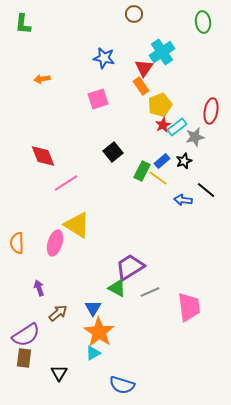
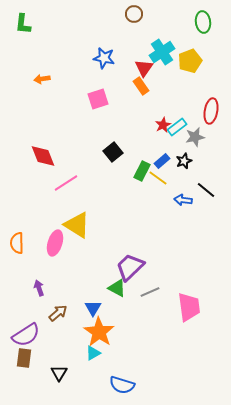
yellow pentagon: moved 30 px right, 44 px up
purple trapezoid: rotated 12 degrees counterclockwise
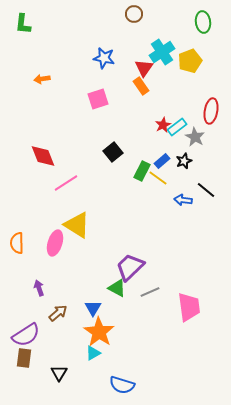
gray star: rotated 30 degrees counterclockwise
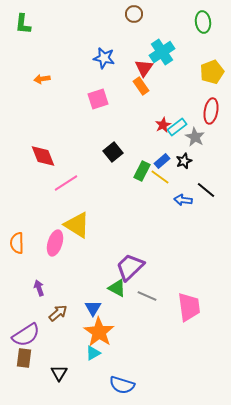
yellow pentagon: moved 22 px right, 11 px down
yellow line: moved 2 px right, 1 px up
gray line: moved 3 px left, 4 px down; rotated 48 degrees clockwise
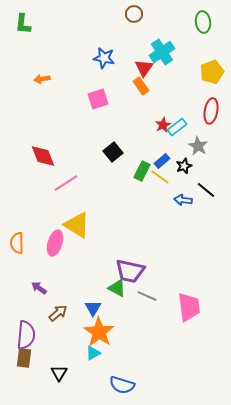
gray star: moved 3 px right, 9 px down
black star: moved 5 px down
purple trapezoid: moved 4 px down; rotated 124 degrees counterclockwise
purple arrow: rotated 35 degrees counterclockwise
purple semicircle: rotated 52 degrees counterclockwise
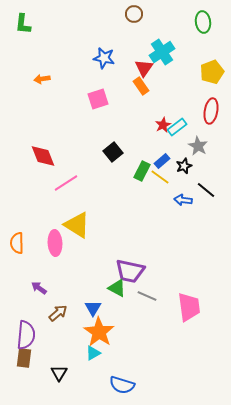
pink ellipse: rotated 20 degrees counterclockwise
